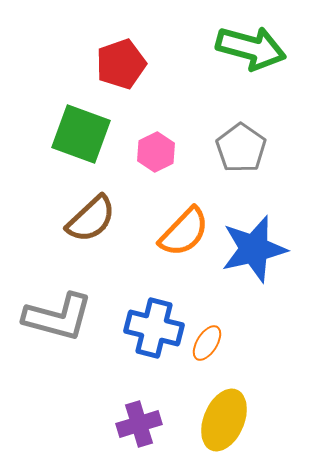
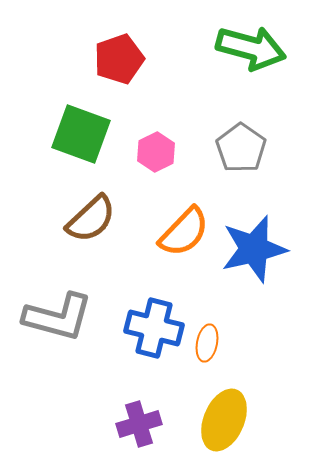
red pentagon: moved 2 px left, 5 px up
orange ellipse: rotated 21 degrees counterclockwise
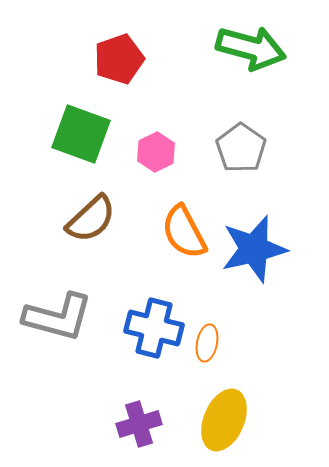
orange semicircle: rotated 108 degrees clockwise
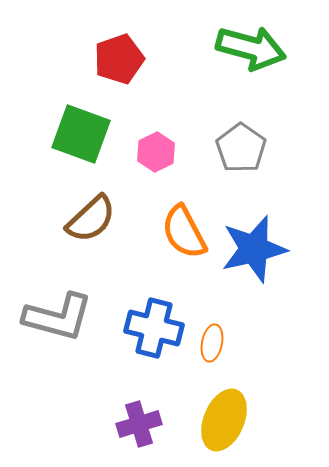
orange ellipse: moved 5 px right
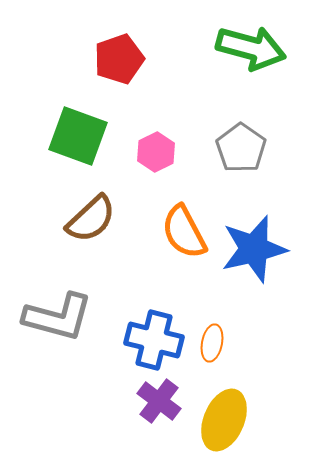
green square: moved 3 px left, 2 px down
blue cross: moved 12 px down
purple cross: moved 20 px right, 23 px up; rotated 36 degrees counterclockwise
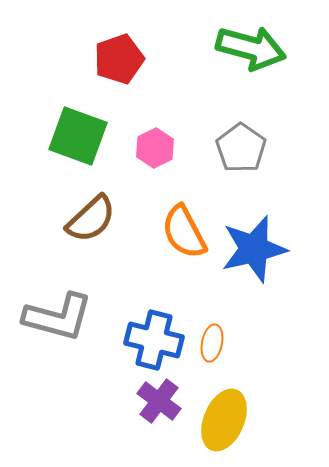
pink hexagon: moved 1 px left, 4 px up
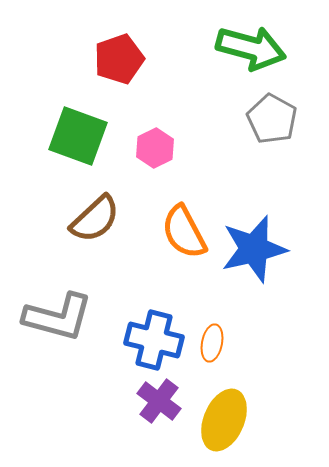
gray pentagon: moved 31 px right, 29 px up; rotated 6 degrees counterclockwise
brown semicircle: moved 4 px right
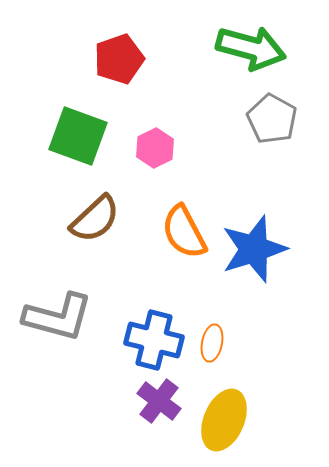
blue star: rotated 4 degrees counterclockwise
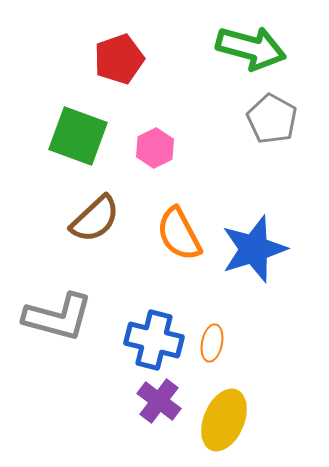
orange semicircle: moved 5 px left, 2 px down
